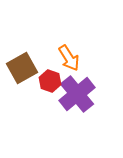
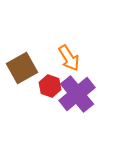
red hexagon: moved 5 px down
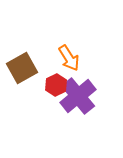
red hexagon: moved 6 px right, 1 px up; rotated 15 degrees clockwise
purple cross: moved 1 px right, 2 px down
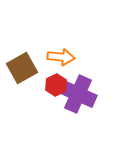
orange arrow: moved 8 px left, 1 px up; rotated 52 degrees counterclockwise
purple cross: moved 2 px up; rotated 27 degrees counterclockwise
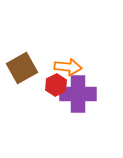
orange arrow: moved 7 px right, 10 px down
purple cross: rotated 24 degrees counterclockwise
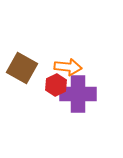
brown square: rotated 32 degrees counterclockwise
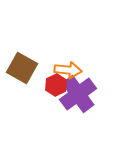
orange arrow: moved 3 px down
purple cross: rotated 36 degrees counterclockwise
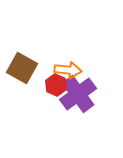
red hexagon: rotated 10 degrees counterclockwise
